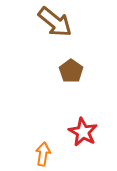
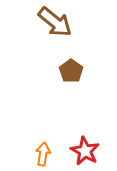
red star: moved 2 px right, 19 px down
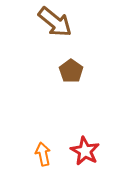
orange arrow: rotated 20 degrees counterclockwise
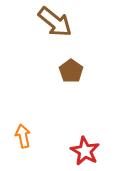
orange arrow: moved 20 px left, 18 px up
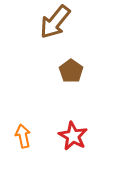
brown arrow: rotated 90 degrees clockwise
red star: moved 12 px left, 15 px up
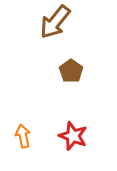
red star: rotated 8 degrees counterclockwise
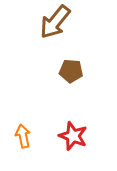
brown pentagon: rotated 30 degrees counterclockwise
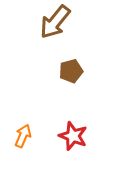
brown pentagon: rotated 20 degrees counterclockwise
orange arrow: rotated 35 degrees clockwise
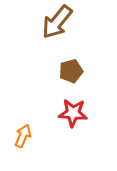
brown arrow: moved 2 px right
red star: moved 23 px up; rotated 16 degrees counterclockwise
